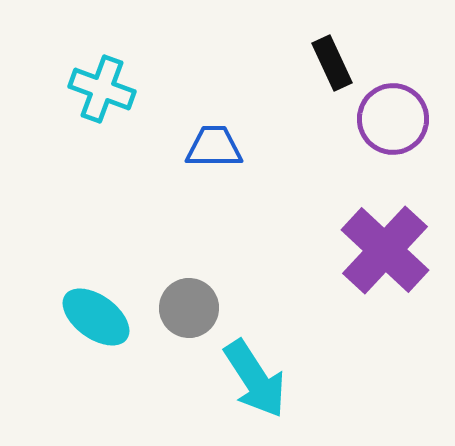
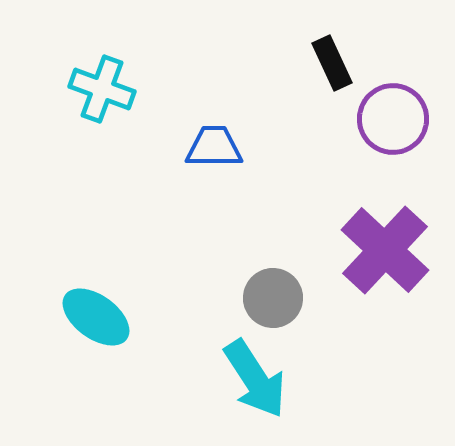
gray circle: moved 84 px right, 10 px up
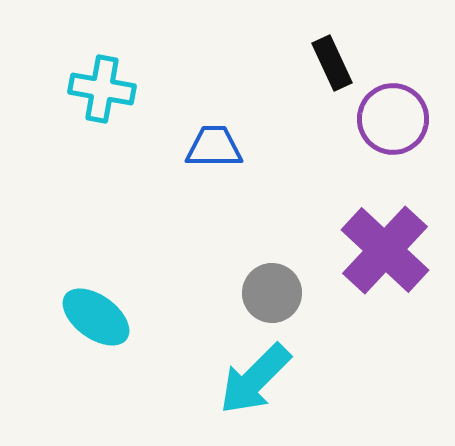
cyan cross: rotated 10 degrees counterclockwise
gray circle: moved 1 px left, 5 px up
cyan arrow: rotated 78 degrees clockwise
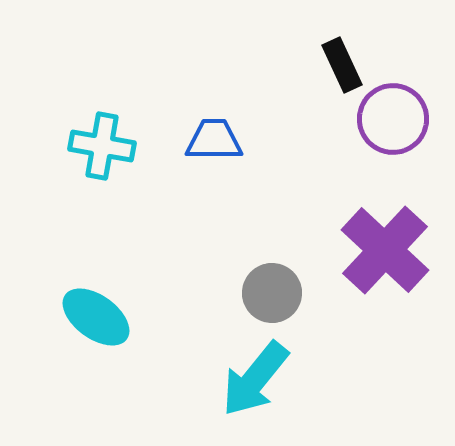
black rectangle: moved 10 px right, 2 px down
cyan cross: moved 57 px down
blue trapezoid: moved 7 px up
cyan arrow: rotated 6 degrees counterclockwise
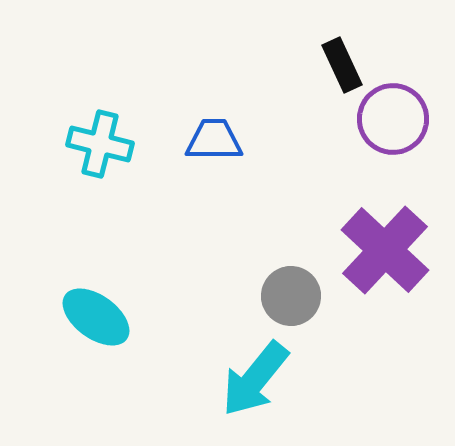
cyan cross: moved 2 px left, 2 px up; rotated 4 degrees clockwise
gray circle: moved 19 px right, 3 px down
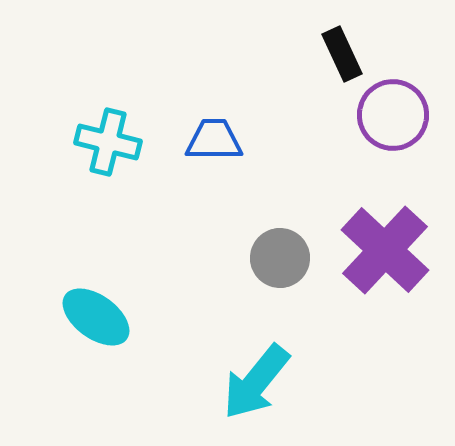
black rectangle: moved 11 px up
purple circle: moved 4 px up
cyan cross: moved 8 px right, 2 px up
gray circle: moved 11 px left, 38 px up
cyan arrow: moved 1 px right, 3 px down
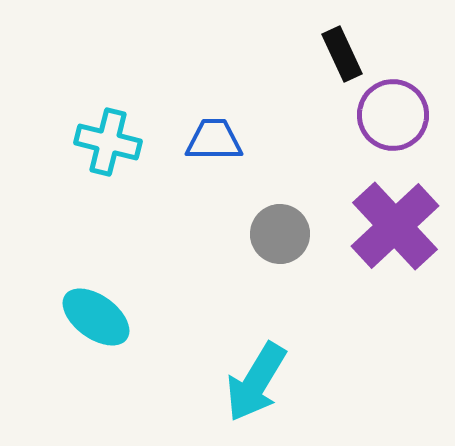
purple cross: moved 10 px right, 24 px up; rotated 4 degrees clockwise
gray circle: moved 24 px up
cyan arrow: rotated 8 degrees counterclockwise
